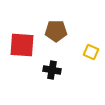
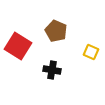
brown pentagon: rotated 25 degrees clockwise
red square: moved 4 px left, 1 px down; rotated 28 degrees clockwise
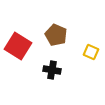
brown pentagon: moved 4 px down
